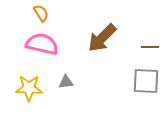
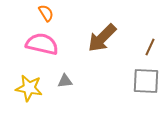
orange semicircle: moved 5 px right
brown line: rotated 66 degrees counterclockwise
gray triangle: moved 1 px left, 1 px up
yellow star: rotated 8 degrees clockwise
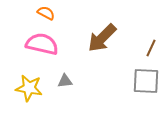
orange semicircle: rotated 30 degrees counterclockwise
brown line: moved 1 px right, 1 px down
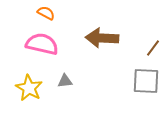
brown arrow: rotated 48 degrees clockwise
brown line: moved 2 px right; rotated 12 degrees clockwise
yellow star: rotated 20 degrees clockwise
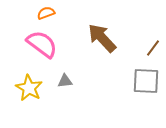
orange semicircle: rotated 48 degrees counterclockwise
brown arrow: rotated 44 degrees clockwise
pink semicircle: rotated 24 degrees clockwise
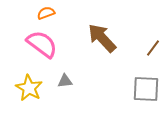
gray square: moved 8 px down
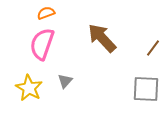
pink semicircle: rotated 108 degrees counterclockwise
gray triangle: rotated 42 degrees counterclockwise
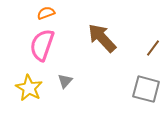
pink semicircle: moved 1 px down
gray square: rotated 12 degrees clockwise
